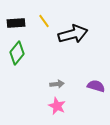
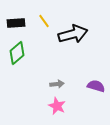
green diamond: rotated 10 degrees clockwise
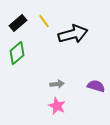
black rectangle: moved 2 px right; rotated 36 degrees counterclockwise
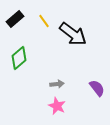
black rectangle: moved 3 px left, 4 px up
black arrow: rotated 52 degrees clockwise
green diamond: moved 2 px right, 5 px down
purple semicircle: moved 1 px right, 2 px down; rotated 36 degrees clockwise
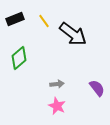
black rectangle: rotated 18 degrees clockwise
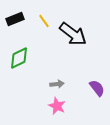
green diamond: rotated 15 degrees clockwise
